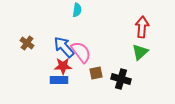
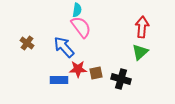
pink semicircle: moved 25 px up
red star: moved 15 px right, 3 px down
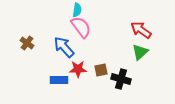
red arrow: moved 1 px left, 3 px down; rotated 60 degrees counterclockwise
brown square: moved 5 px right, 3 px up
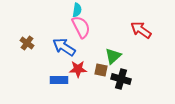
pink semicircle: rotated 10 degrees clockwise
blue arrow: rotated 15 degrees counterclockwise
green triangle: moved 27 px left, 4 px down
brown square: rotated 24 degrees clockwise
